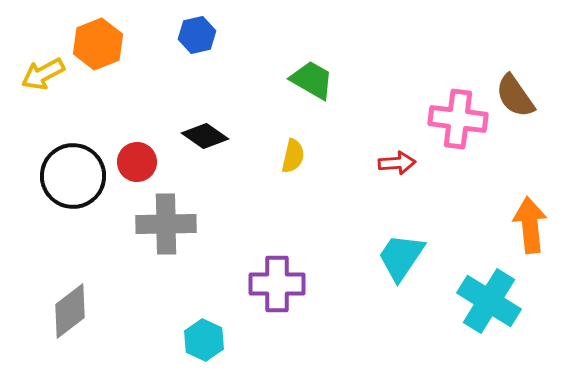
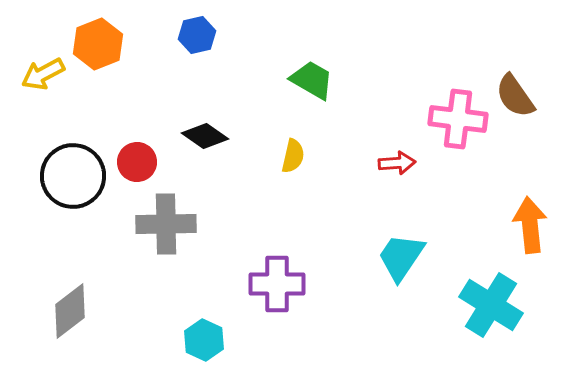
cyan cross: moved 2 px right, 4 px down
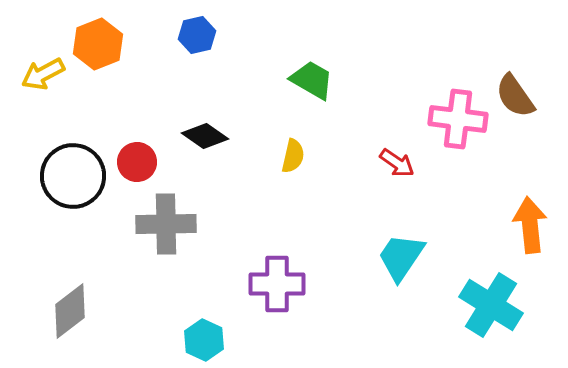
red arrow: rotated 39 degrees clockwise
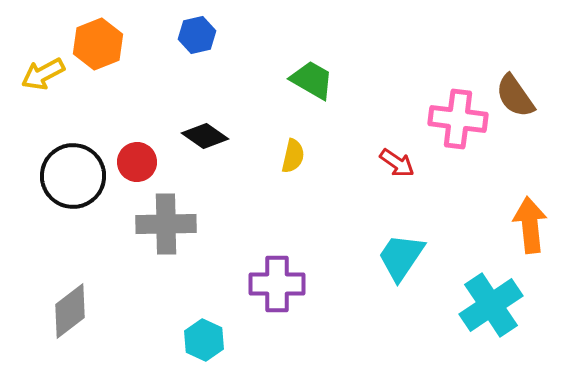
cyan cross: rotated 24 degrees clockwise
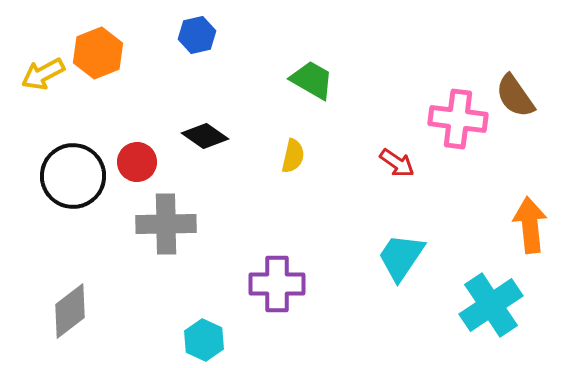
orange hexagon: moved 9 px down
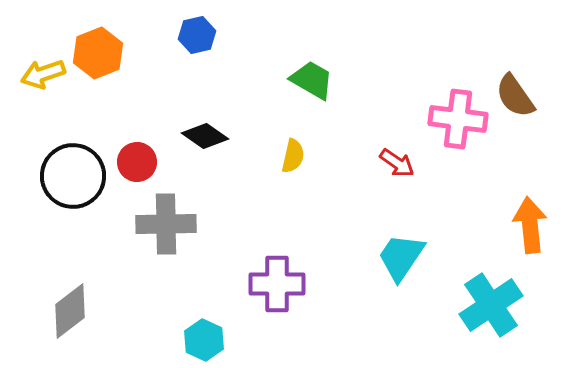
yellow arrow: rotated 9 degrees clockwise
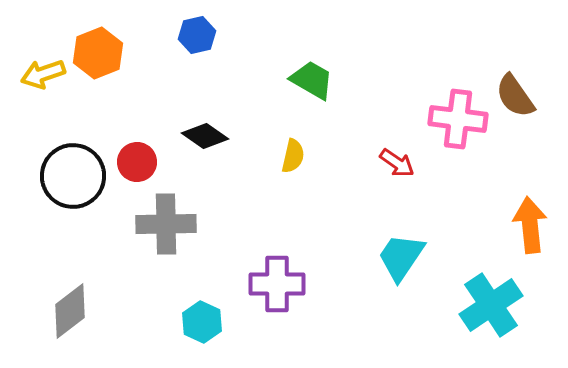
cyan hexagon: moved 2 px left, 18 px up
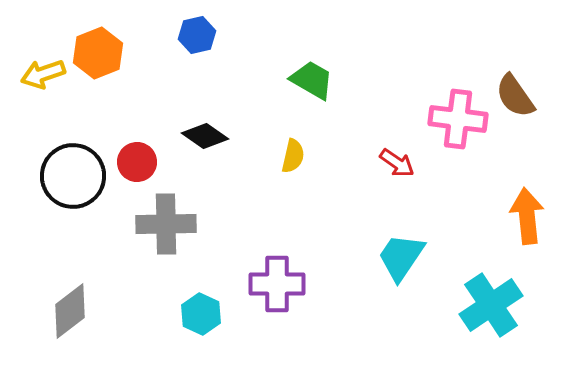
orange arrow: moved 3 px left, 9 px up
cyan hexagon: moved 1 px left, 8 px up
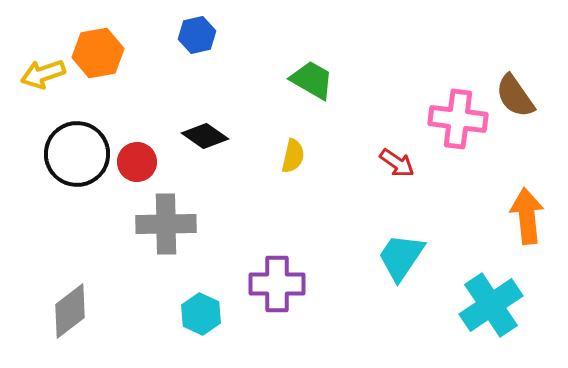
orange hexagon: rotated 12 degrees clockwise
black circle: moved 4 px right, 22 px up
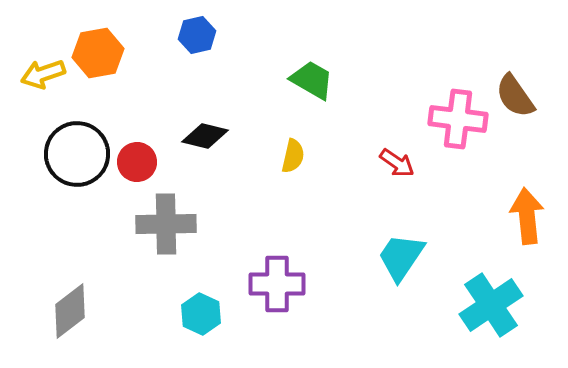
black diamond: rotated 21 degrees counterclockwise
